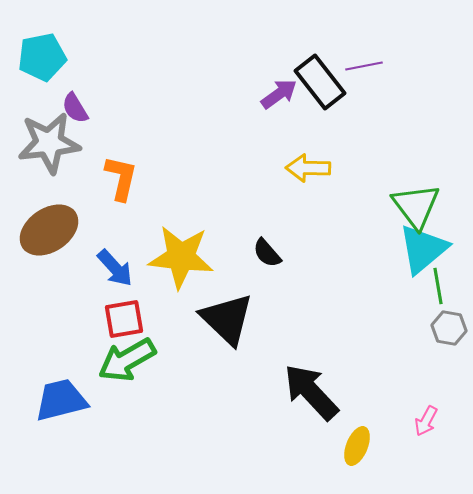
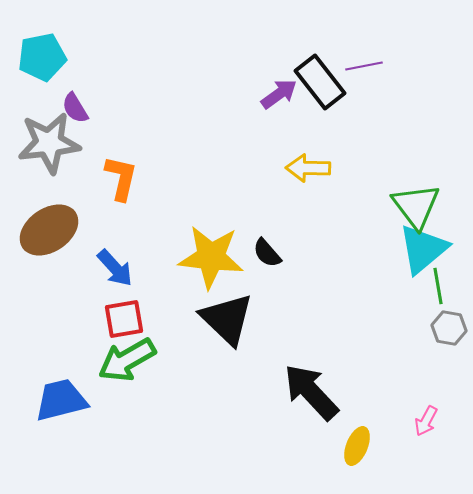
yellow star: moved 30 px right
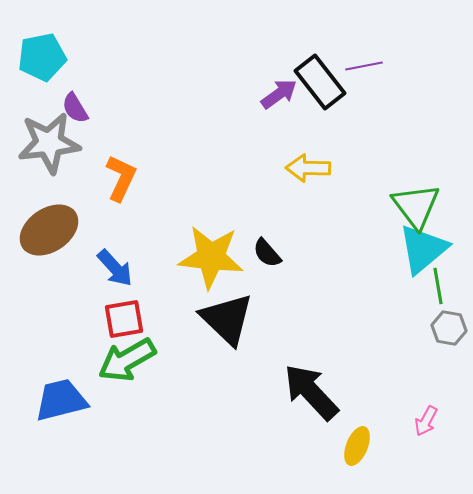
orange L-shape: rotated 12 degrees clockwise
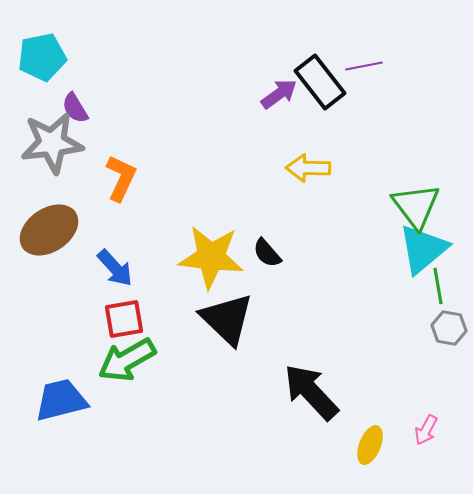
gray star: moved 3 px right
pink arrow: moved 9 px down
yellow ellipse: moved 13 px right, 1 px up
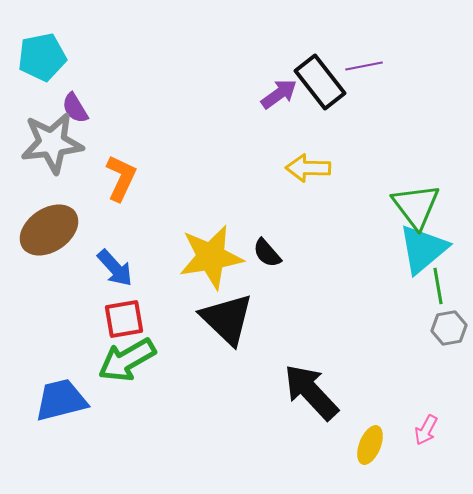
yellow star: rotated 16 degrees counterclockwise
gray hexagon: rotated 20 degrees counterclockwise
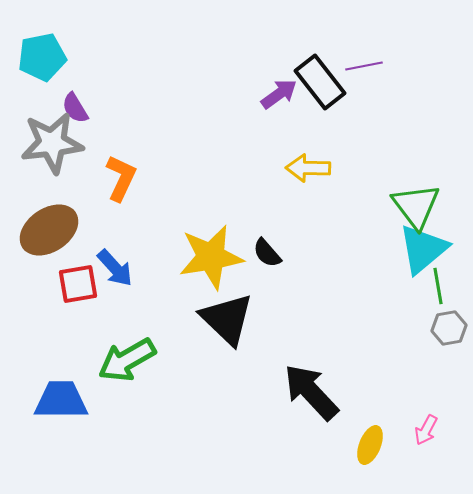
red square: moved 46 px left, 35 px up
blue trapezoid: rotated 14 degrees clockwise
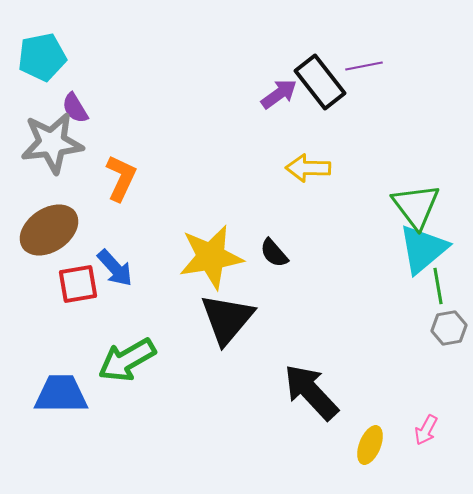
black semicircle: moved 7 px right
black triangle: rotated 26 degrees clockwise
blue trapezoid: moved 6 px up
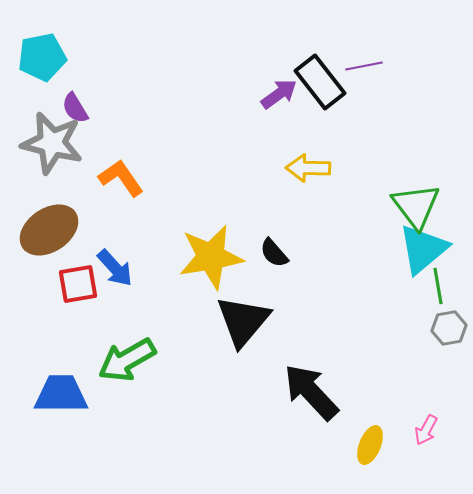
gray star: rotated 20 degrees clockwise
orange L-shape: rotated 60 degrees counterclockwise
black triangle: moved 16 px right, 2 px down
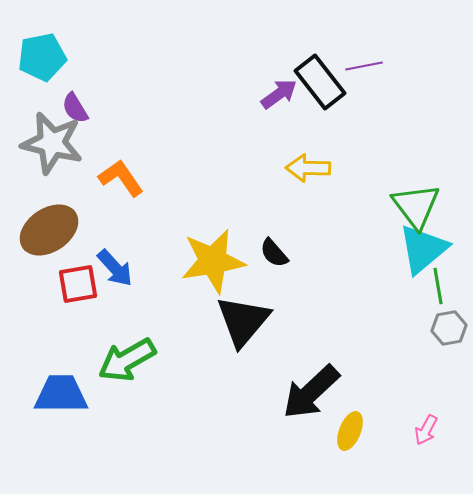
yellow star: moved 2 px right, 4 px down
black arrow: rotated 90 degrees counterclockwise
yellow ellipse: moved 20 px left, 14 px up
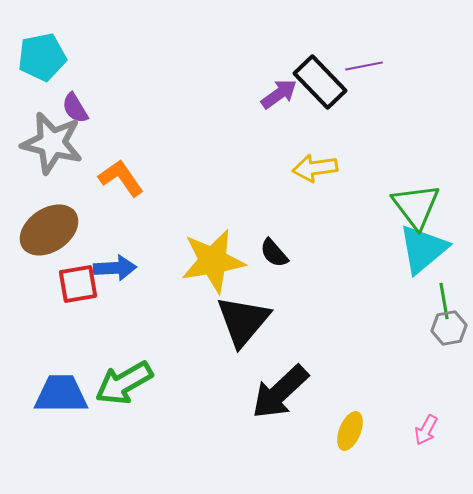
black rectangle: rotated 6 degrees counterclockwise
yellow arrow: moved 7 px right; rotated 9 degrees counterclockwise
blue arrow: rotated 51 degrees counterclockwise
green line: moved 6 px right, 15 px down
green arrow: moved 3 px left, 23 px down
black arrow: moved 31 px left
